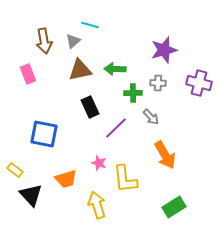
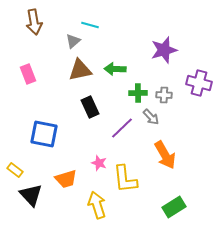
brown arrow: moved 10 px left, 19 px up
gray cross: moved 6 px right, 12 px down
green cross: moved 5 px right
purple line: moved 6 px right
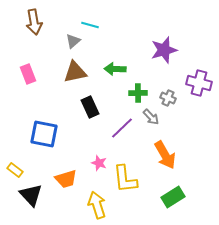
brown triangle: moved 5 px left, 2 px down
gray cross: moved 4 px right, 3 px down; rotated 21 degrees clockwise
green rectangle: moved 1 px left, 10 px up
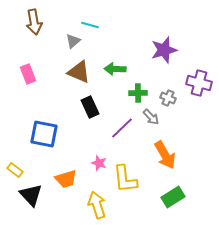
brown triangle: moved 4 px right; rotated 35 degrees clockwise
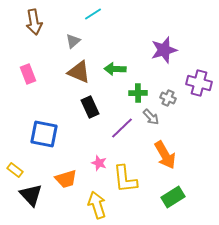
cyan line: moved 3 px right, 11 px up; rotated 48 degrees counterclockwise
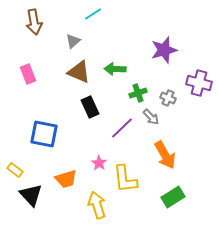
green cross: rotated 18 degrees counterclockwise
pink star: rotated 14 degrees clockwise
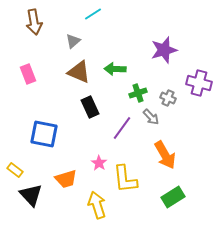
purple line: rotated 10 degrees counterclockwise
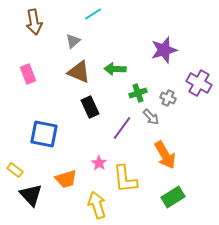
purple cross: rotated 15 degrees clockwise
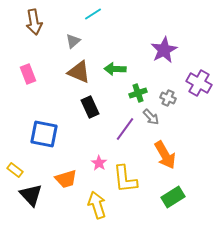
purple star: rotated 12 degrees counterclockwise
purple line: moved 3 px right, 1 px down
